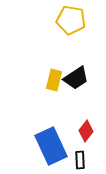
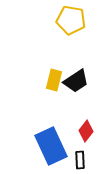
black trapezoid: moved 3 px down
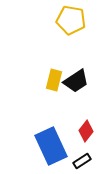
black rectangle: moved 2 px right, 1 px down; rotated 60 degrees clockwise
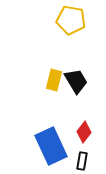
black trapezoid: rotated 88 degrees counterclockwise
red diamond: moved 2 px left, 1 px down
black rectangle: rotated 48 degrees counterclockwise
